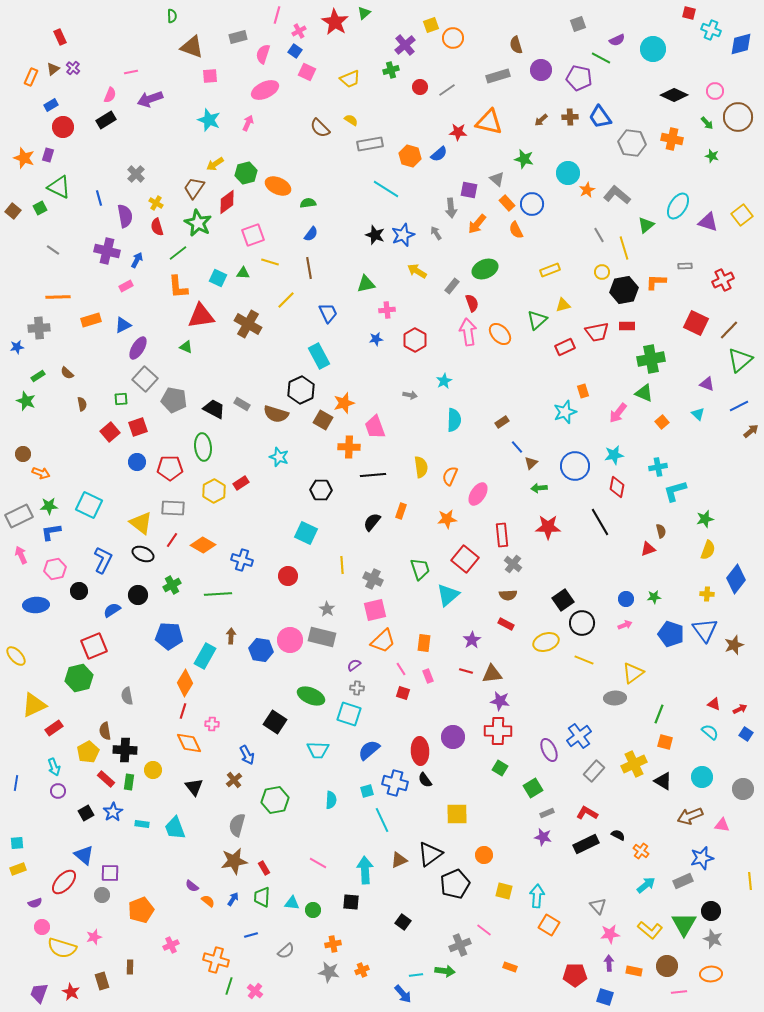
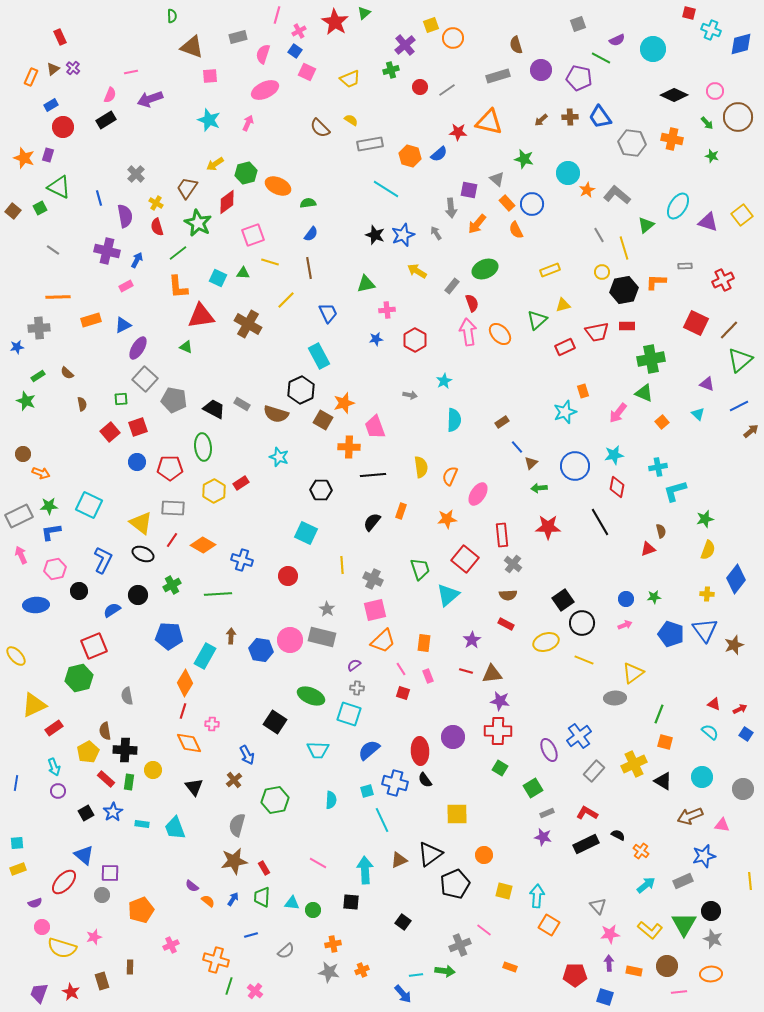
brown trapezoid at (194, 188): moved 7 px left
blue star at (702, 858): moved 2 px right, 2 px up
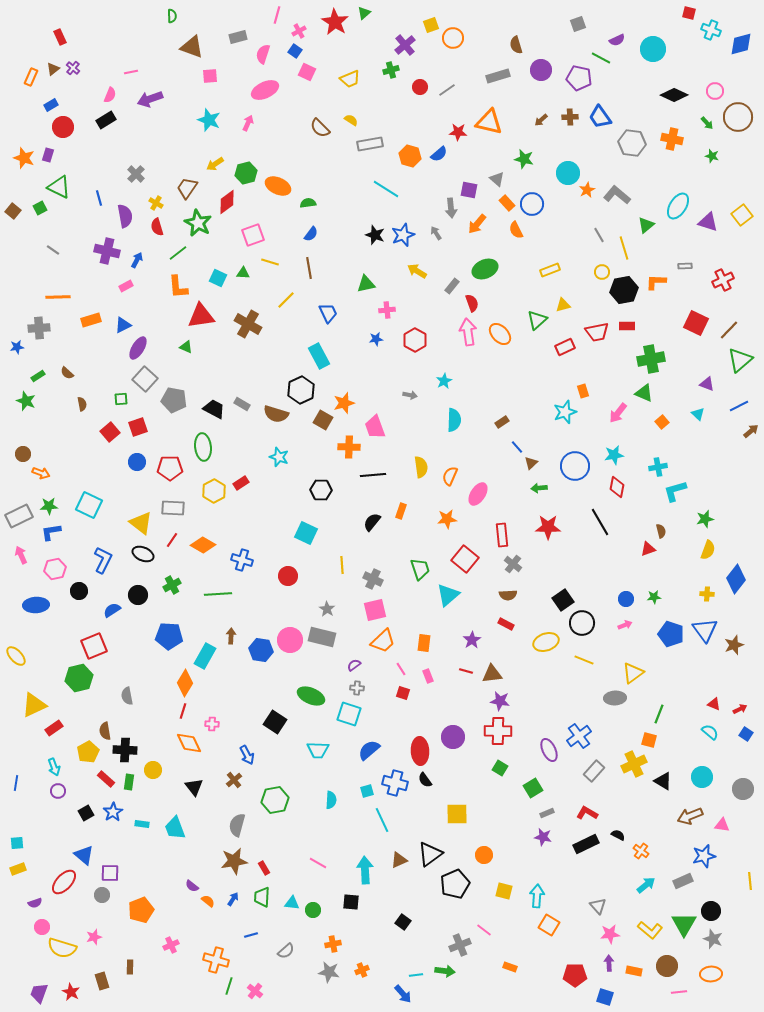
orange square at (665, 742): moved 16 px left, 2 px up
